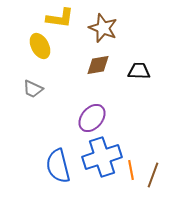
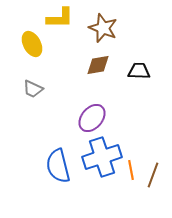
yellow L-shape: rotated 8 degrees counterclockwise
yellow ellipse: moved 8 px left, 2 px up
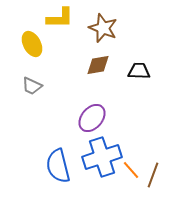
gray trapezoid: moved 1 px left, 3 px up
orange line: rotated 30 degrees counterclockwise
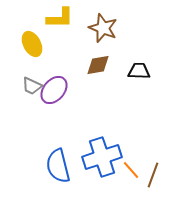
purple ellipse: moved 38 px left, 28 px up
